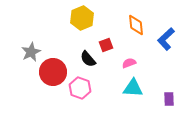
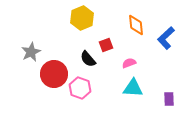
blue L-shape: moved 1 px up
red circle: moved 1 px right, 2 px down
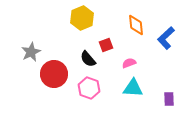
pink hexagon: moved 9 px right
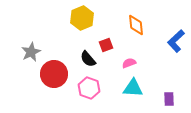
blue L-shape: moved 10 px right, 3 px down
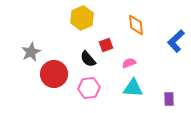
pink hexagon: rotated 25 degrees counterclockwise
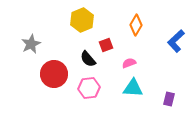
yellow hexagon: moved 2 px down
orange diamond: rotated 35 degrees clockwise
gray star: moved 8 px up
purple rectangle: rotated 16 degrees clockwise
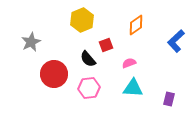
orange diamond: rotated 25 degrees clockwise
gray star: moved 2 px up
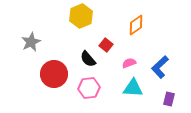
yellow hexagon: moved 1 px left, 4 px up
blue L-shape: moved 16 px left, 26 px down
red square: rotated 32 degrees counterclockwise
